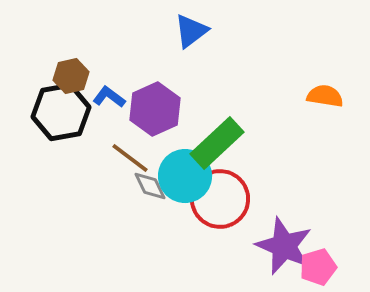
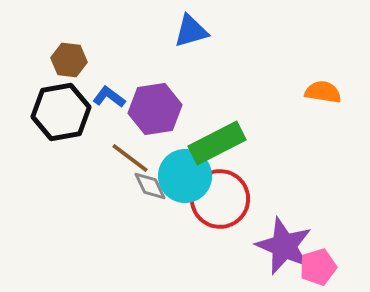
blue triangle: rotated 21 degrees clockwise
brown hexagon: moved 2 px left, 16 px up; rotated 20 degrees clockwise
orange semicircle: moved 2 px left, 4 px up
purple hexagon: rotated 15 degrees clockwise
green rectangle: rotated 16 degrees clockwise
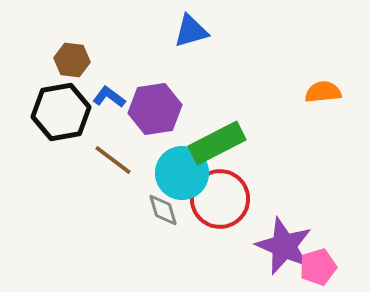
brown hexagon: moved 3 px right
orange semicircle: rotated 15 degrees counterclockwise
brown line: moved 17 px left, 2 px down
cyan circle: moved 3 px left, 3 px up
gray diamond: moved 13 px right, 24 px down; rotated 9 degrees clockwise
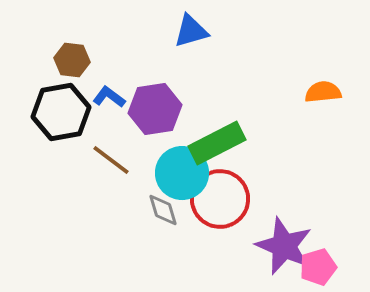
brown line: moved 2 px left
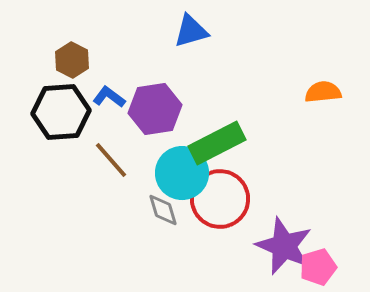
brown hexagon: rotated 20 degrees clockwise
black hexagon: rotated 6 degrees clockwise
brown line: rotated 12 degrees clockwise
